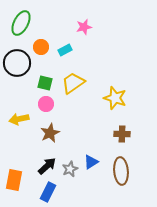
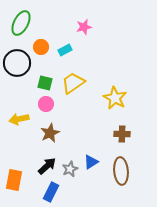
yellow star: rotated 10 degrees clockwise
blue rectangle: moved 3 px right
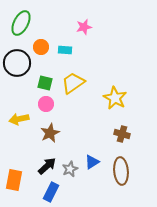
cyan rectangle: rotated 32 degrees clockwise
brown cross: rotated 14 degrees clockwise
blue triangle: moved 1 px right
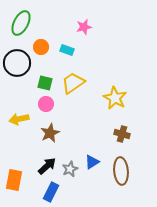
cyan rectangle: moved 2 px right; rotated 16 degrees clockwise
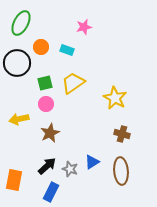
green square: rotated 28 degrees counterclockwise
gray star: rotated 28 degrees counterclockwise
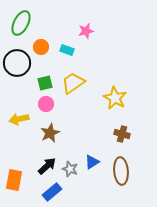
pink star: moved 2 px right, 4 px down
blue rectangle: moved 1 px right; rotated 24 degrees clockwise
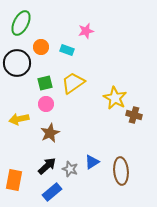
brown cross: moved 12 px right, 19 px up
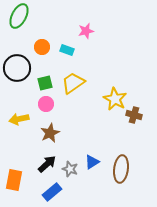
green ellipse: moved 2 px left, 7 px up
orange circle: moved 1 px right
black circle: moved 5 px down
yellow star: moved 1 px down
black arrow: moved 2 px up
brown ellipse: moved 2 px up; rotated 12 degrees clockwise
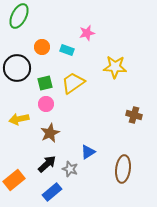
pink star: moved 1 px right, 2 px down
yellow star: moved 32 px up; rotated 25 degrees counterclockwise
blue triangle: moved 4 px left, 10 px up
brown ellipse: moved 2 px right
orange rectangle: rotated 40 degrees clockwise
